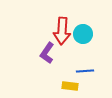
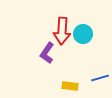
blue line: moved 15 px right, 7 px down; rotated 12 degrees counterclockwise
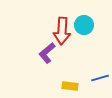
cyan circle: moved 1 px right, 9 px up
purple L-shape: rotated 15 degrees clockwise
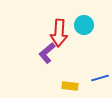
red arrow: moved 3 px left, 2 px down
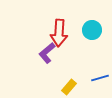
cyan circle: moved 8 px right, 5 px down
yellow rectangle: moved 1 px left, 1 px down; rotated 56 degrees counterclockwise
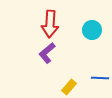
red arrow: moved 9 px left, 9 px up
blue line: rotated 18 degrees clockwise
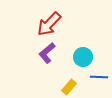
red arrow: moved 1 px left; rotated 40 degrees clockwise
cyan circle: moved 9 px left, 27 px down
blue line: moved 1 px left, 1 px up
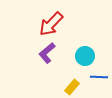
red arrow: moved 2 px right
cyan circle: moved 2 px right, 1 px up
yellow rectangle: moved 3 px right
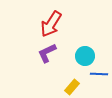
red arrow: rotated 12 degrees counterclockwise
purple L-shape: rotated 15 degrees clockwise
blue line: moved 3 px up
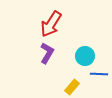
purple L-shape: rotated 145 degrees clockwise
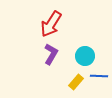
purple L-shape: moved 4 px right, 1 px down
blue line: moved 2 px down
yellow rectangle: moved 4 px right, 5 px up
